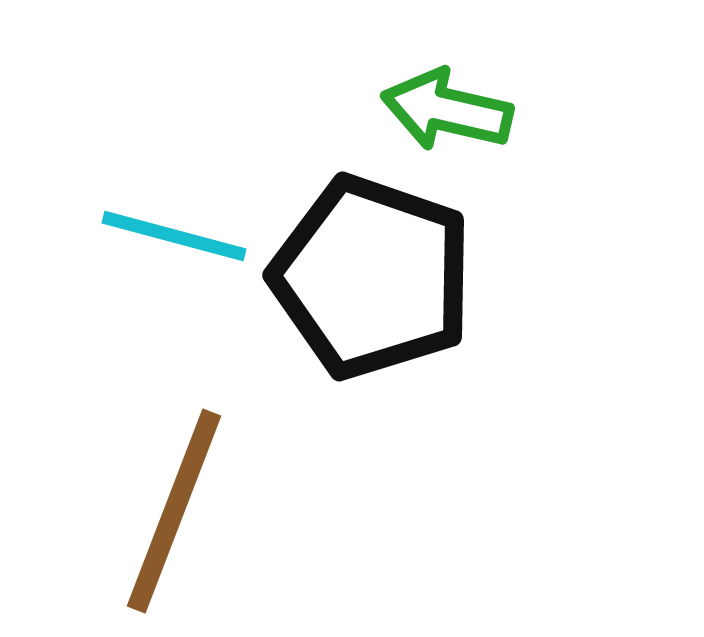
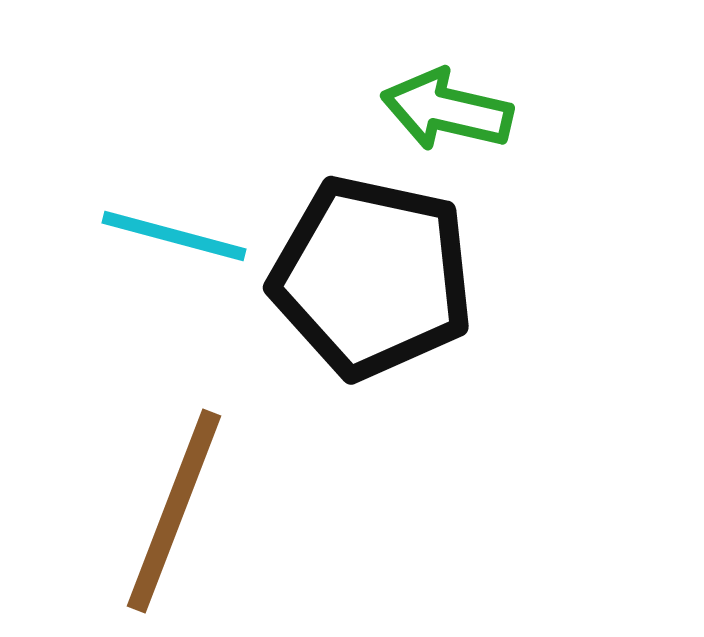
black pentagon: rotated 7 degrees counterclockwise
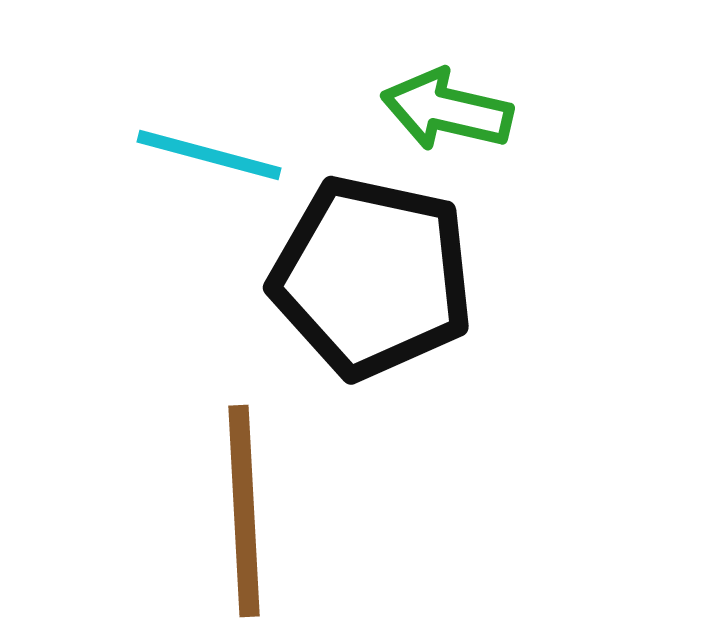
cyan line: moved 35 px right, 81 px up
brown line: moved 70 px right; rotated 24 degrees counterclockwise
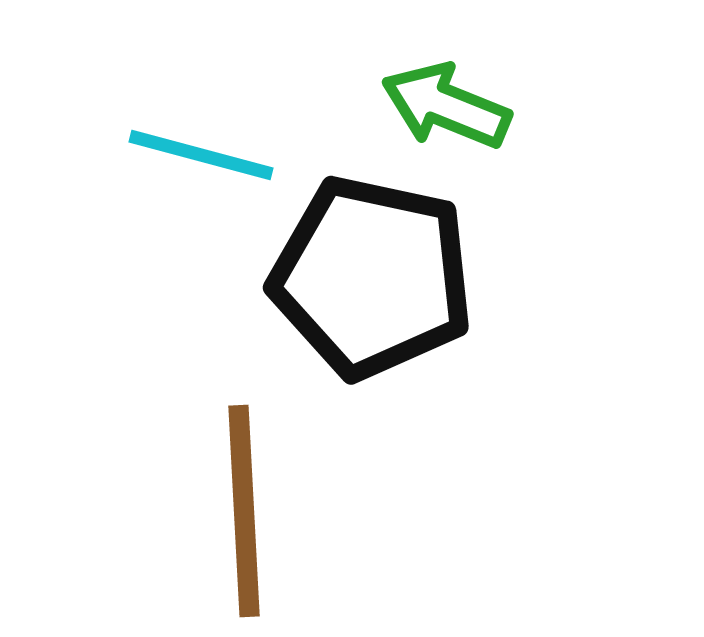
green arrow: moved 1 px left, 4 px up; rotated 9 degrees clockwise
cyan line: moved 8 px left
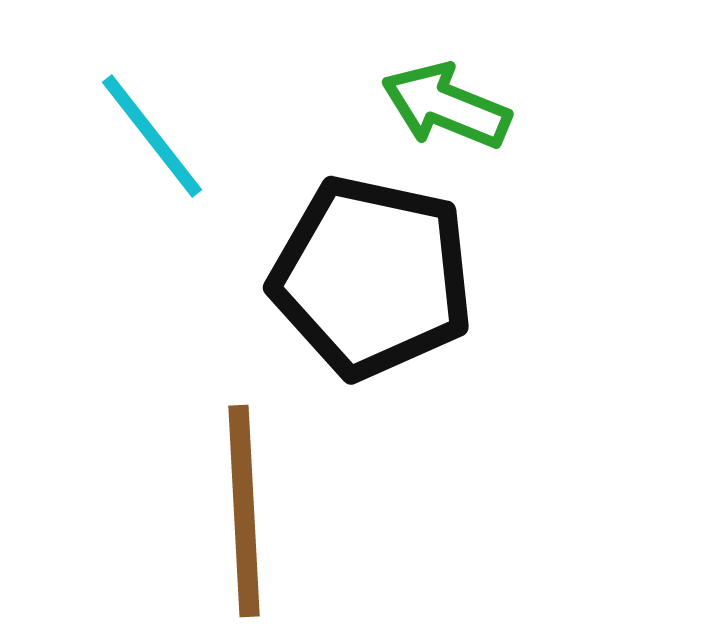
cyan line: moved 49 px left, 19 px up; rotated 37 degrees clockwise
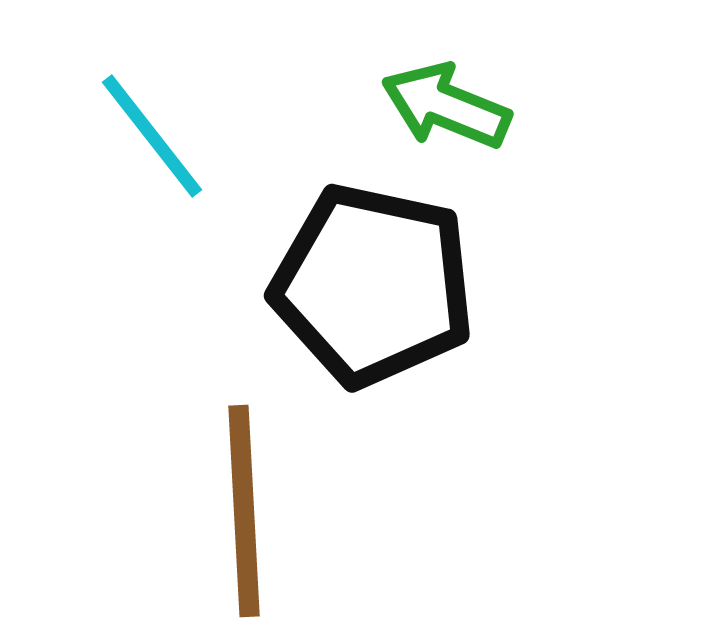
black pentagon: moved 1 px right, 8 px down
